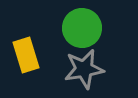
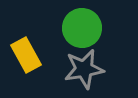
yellow rectangle: rotated 12 degrees counterclockwise
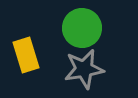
yellow rectangle: rotated 12 degrees clockwise
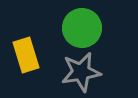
gray star: moved 3 px left, 3 px down
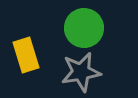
green circle: moved 2 px right
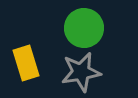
yellow rectangle: moved 8 px down
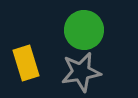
green circle: moved 2 px down
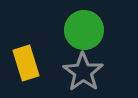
gray star: moved 2 px right; rotated 27 degrees counterclockwise
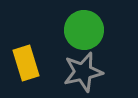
gray star: rotated 24 degrees clockwise
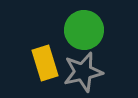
yellow rectangle: moved 19 px right
